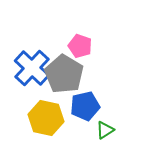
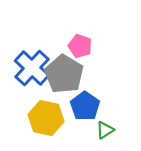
blue pentagon: rotated 24 degrees counterclockwise
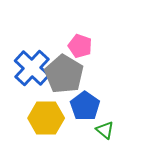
yellow hexagon: rotated 12 degrees counterclockwise
green triangle: rotated 48 degrees counterclockwise
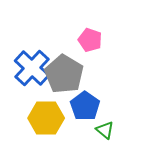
pink pentagon: moved 10 px right, 6 px up
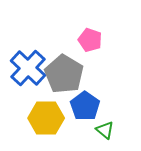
blue cross: moved 4 px left
